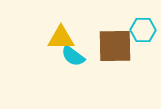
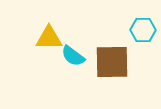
yellow triangle: moved 12 px left
brown square: moved 3 px left, 16 px down
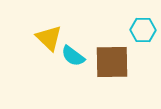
yellow triangle: rotated 44 degrees clockwise
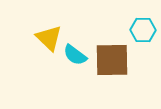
cyan semicircle: moved 2 px right, 1 px up
brown square: moved 2 px up
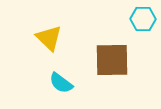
cyan hexagon: moved 11 px up
cyan semicircle: moved 14 px left, 28 px down
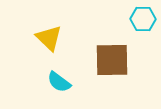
cyan semicircle: moved 2 px left, 1 px up
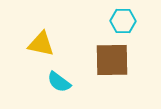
cyan hexagon: moved 20 px left, 2 px down
yellow triangle: moved 8 px left, 6 px down; rotated 32 degrees counterclockwise
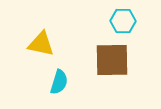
cyan semicircle: rotated 110 degrees counterclockwise
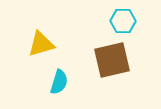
yellow triangle: rotated 28 degrees counterclockwise
brown square: rotated 12 degrees counterclockwise
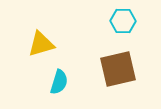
brown square: moved 6 px right, 9 px down
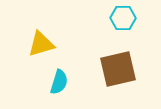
cyan hexagon: moved 3 px up
